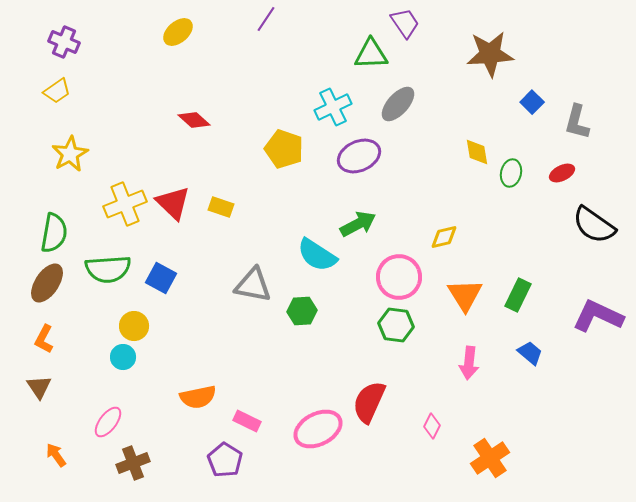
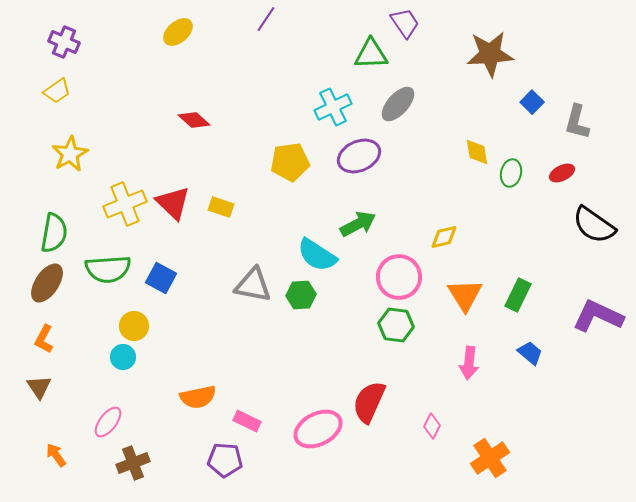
yellow pentagon at (284, 149): moved 6 px right, 13 px down; rotated 27 degrees counterclockwise
green hexagon at (302, 311): moved 1 px left, 16 px up
purple pentagon at (225, 460): rotated 28 degrees counterclockwise
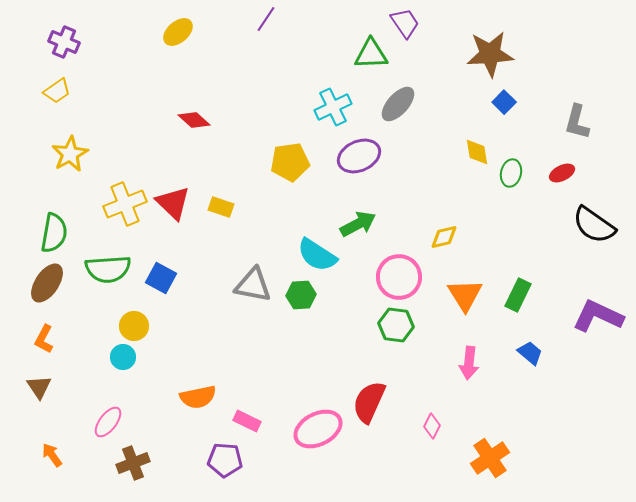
blue square at (532, 102): moved 28 px left
orange arrow at (56, 455): moved 4 px left
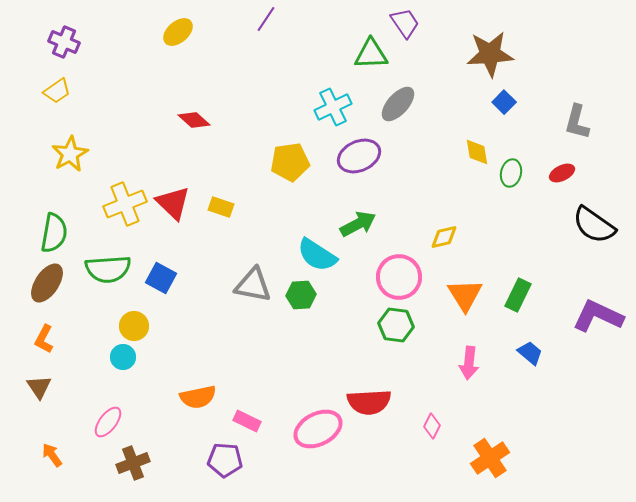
red semicircle at (369, 402): rotated 117 degrees counterclockwise
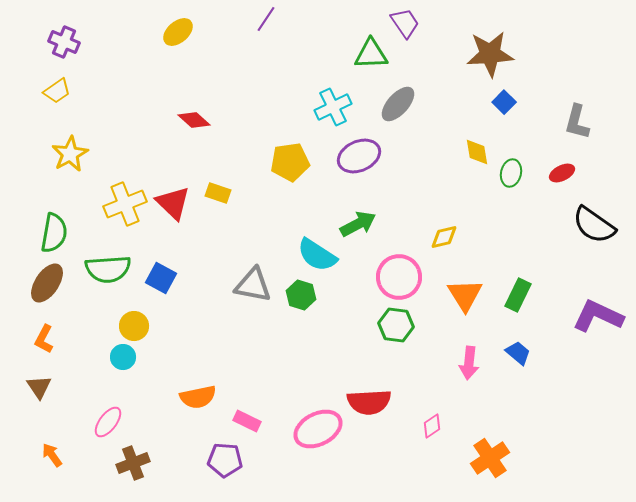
yellow rectangle at (221, 207): moved 3 px left, 14 px up
green hexagon at (301, 295): rotated 20 degrees clockwise
blue trapezoid at (530, 353): moved 12 px left
pink diamond at (432, 426): rotated 30 degrees clockwise
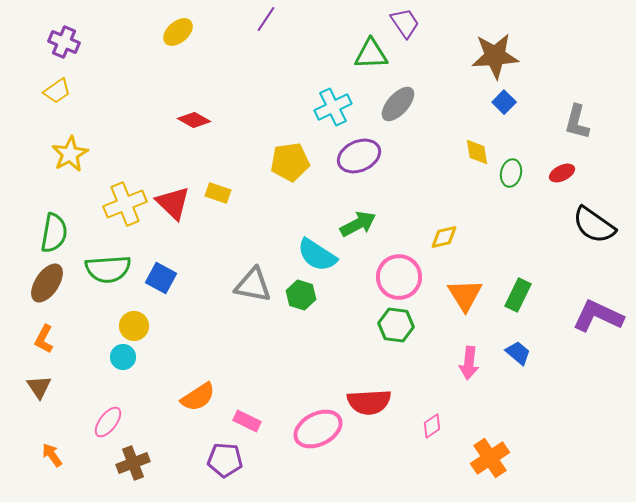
brown star at (490, 54): moved 5 px right, 2 px down
red diamond at (194, 120): rotated 12 degrees counterclockwise
orange semicircle at (198, 397): rotated 21 degrees counterclockwise
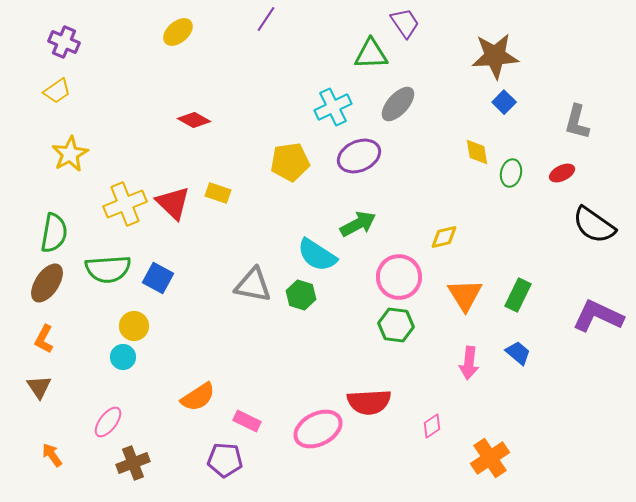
blue square at (161, 278): moved 3 px left
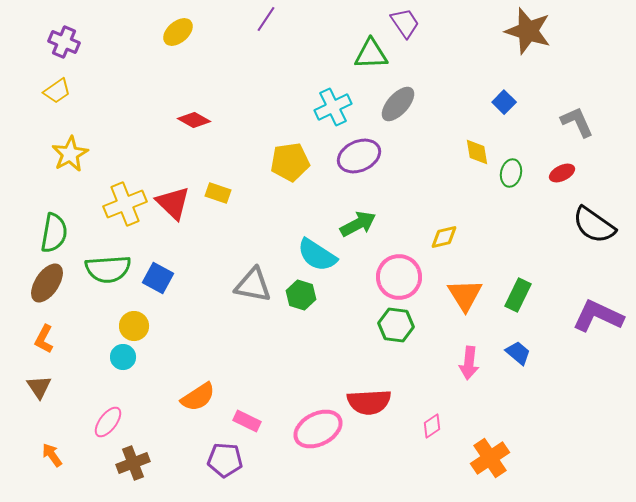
brown star at (495, 56): moved 33 px right, 25 px up; rotated 21 degrees clockwise
gray L-shape at (577, 122): rotated 141 degrees clockwise
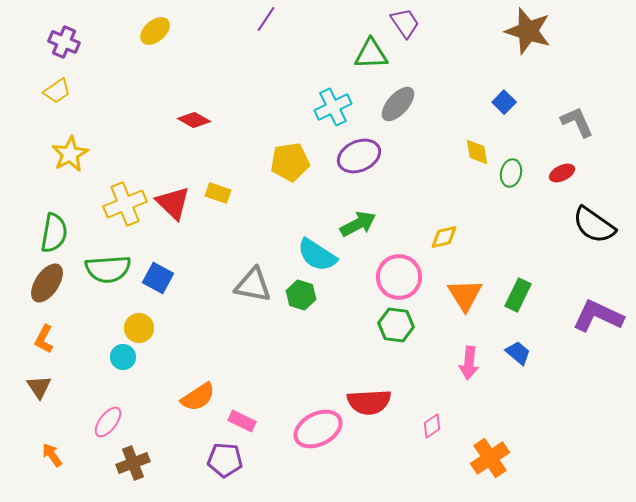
yellow ellipse at (178, 32): moved 23 px left, 1 px up
yellow circle at (134, 326): moved 5 px right, 2 px down
pink rectangle at (247, 421): moved 5 px left
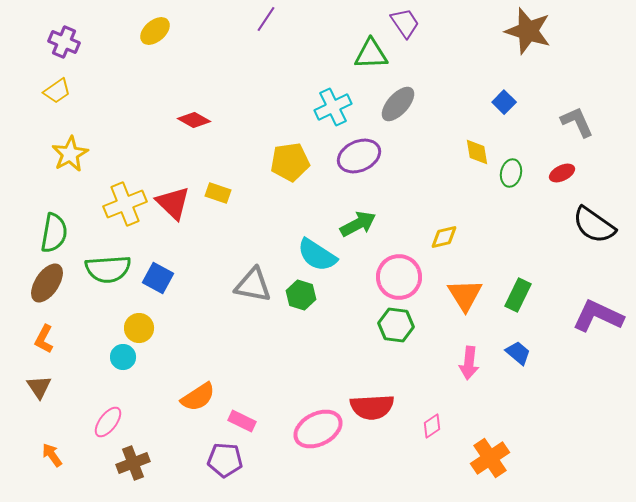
red semicircle at (369, 402): moved 3 px right, 5 px down
